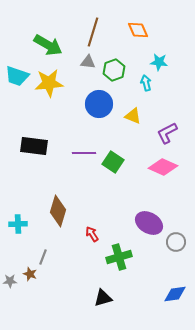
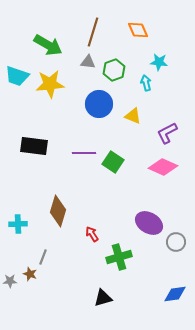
yellow star: moved 1 px right, 1 px down
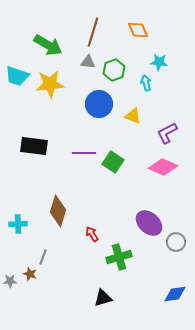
purple ellipse: rotated 12 degrees clockwise
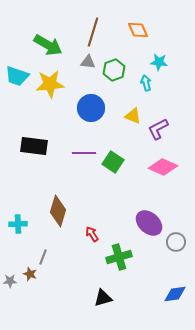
blue circle: moved 8 px left, 4 px down
purple L-shape: moved 9 px left, 4 px up
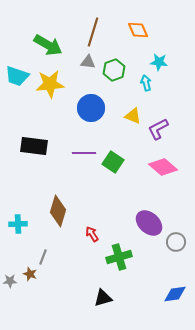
pink diamond: rotated 16 degrees clockwise
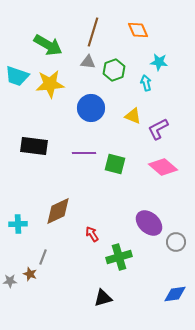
green square: moved 2 px right, 2 px down; rotated 20 degrees counterclockwise
brown diamond: rotated 48 degrees clockwise
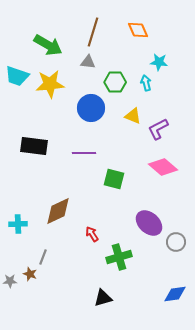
green hexagon: moved 1 px right, 12 px down; rotated 20 degrees clockwise
green square: moved 1 px left, 15 px down
